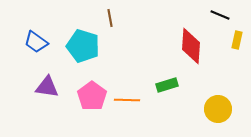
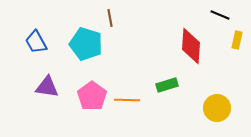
blue trapezoid: rotated 25 degrees clockwise
cyan pentagon: moved 3 px right, 2 px up
yellow circle: moved 1 px left, 1 px up
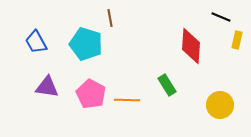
black line: moved 1 px right, 2 px down
green rectangle: rotated 75 degrees clockwise
pink pentagon: moved 1 px left, 2 px up; rotated 8 degrees counterclockwise
yellow circle: moved 3 px right, 3 px up
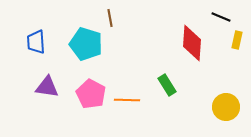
blue trapezoid: rotated 25 degrees clockwise
red diamond: moved 1 px right, 3 px up
yellow circle: moved 6 px right, 2 px down
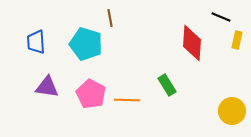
yellow circle: moved 6 px right, 4 px down
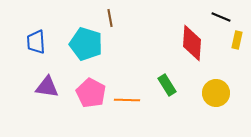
pink pentagon: moved 1 px up
yellow circle: moved 16 px left, 18 px up
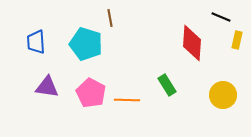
yellow circle: moved 7 px right, 2 px down
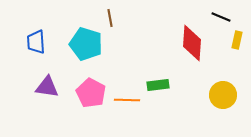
green rectangle: moved 9 px left; rotated 65 degrees counterclockwise
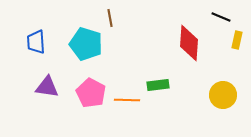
red diamond: moved 3 px left
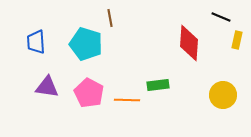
pink pentagon: moved 2 px left
